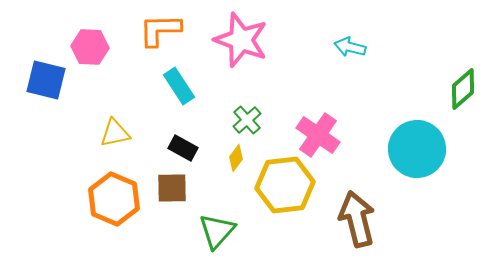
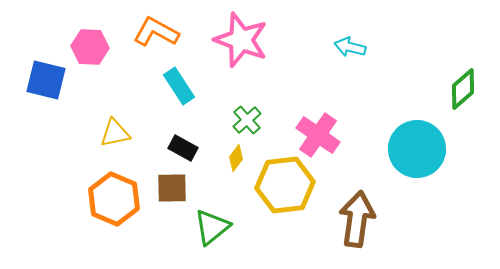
orange L-shape: moved 4 px left, 2 px down; rotated 30 degrees clockwise
brown arrow: rotated 22 degrees clockwise
green triangle: moved 5 px left, 4 px up; rotated 9 degrees clockwise
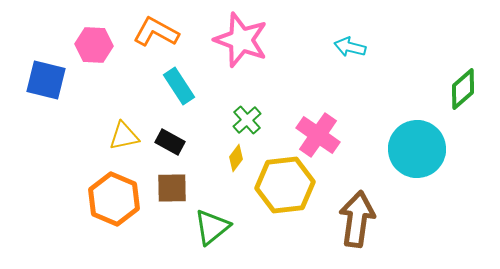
pink hexagon: moved 4 px right, 2 px up
yellow triangle: moved 9 px right, 3 px down
black rectangle: moved 13 px left, 6 px up
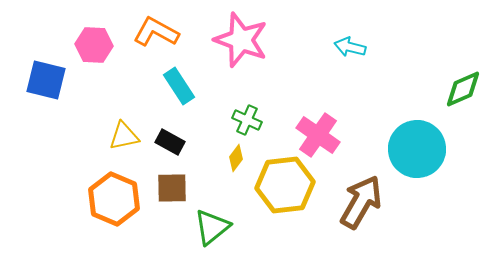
green diamond: rotated 18 degrees clockwise
green cross: rotated 24 degrees counterclockwise
brown arrow: moved 4 px right, 17 px up; rotated 22 degrees clockwise
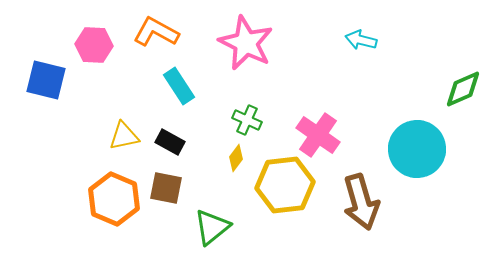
pink star: moved 5 px right, 3 px down; rotated 6 degrees clockwise
cyan arrow: moved 11 px right, 7 px up
brown square: moved 6 px left; rotated 12 degrees clockwise
brown arrow: rotated 134 degrees clockwise
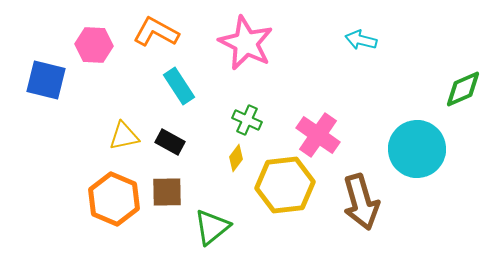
brown square: moved 1 px right, 4 px down; rotated 12 degrees counterclockwise
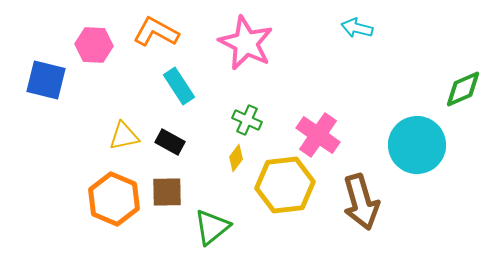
cyan arrow: moved 4 px left, 12 px up
cyan circle: moved 4 px up
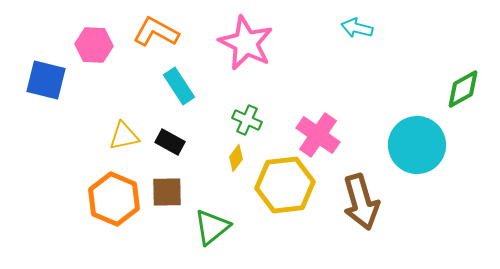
green diamond: rotated 6 degrees counterclockwise
